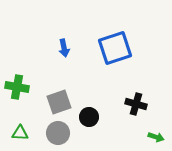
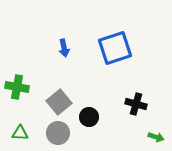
gray square: rotated 20 degrees counterclockwise
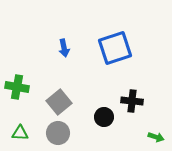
black cross: moved 4 px left, 3 px up; rotated 10 degrees counterclockwise
black circle: moved 15 px right
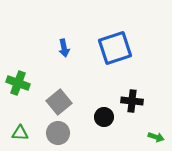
green cross: moved 1 px right, 4 px up; rotated 10 degrees clockwise
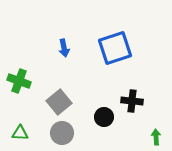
green cross: moved 1 px right, 2 px up
gray circle: moved 4 px right
green arrow: rotated 112 degrees counterclockwise
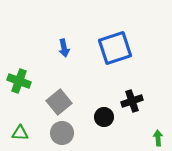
black cross: rotated 25 degrees counterclockwise
green arrow: moved 2 px right, 1 px down
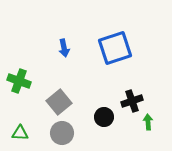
green arrow: moved 10 px left, 16 px up
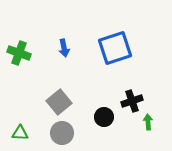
green cross: moved 28 px up
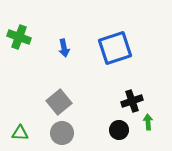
green cross: moved 16 px up
black circle: moved 15 px right, 13 px down
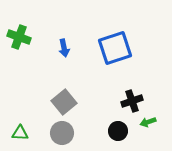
gray square: moved 5 px right
green arrow: rotated 105 degrees counterclockwise
black circle: moved 1 px left, 1 px down
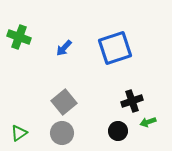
blue arrow: rotated 54 degrees clockwise
green triangle: moved 1 px left; rotated 36 degrees counterclockwise
